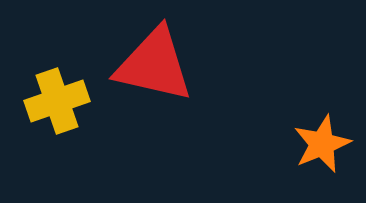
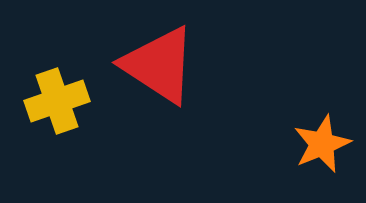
red triangle: moved 5 px right; rotated 20 degrees clockwise
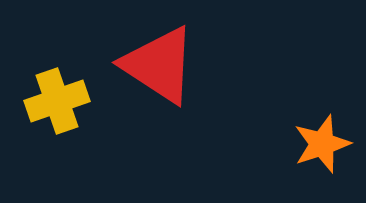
orange star: rotated 4 degrees clockwise
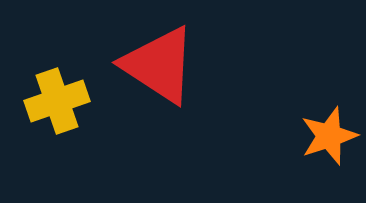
orange star: moved 7 px right, 8 px up
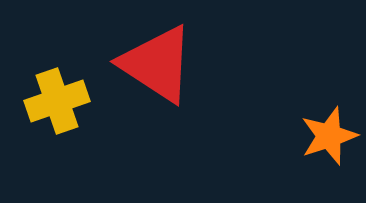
red triangle: moved 2 px left, 1 px up
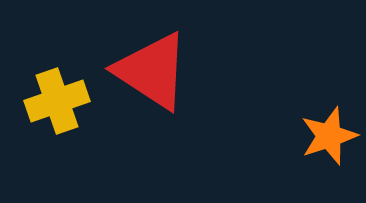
red triangle: moved 5 px left, 7 px down
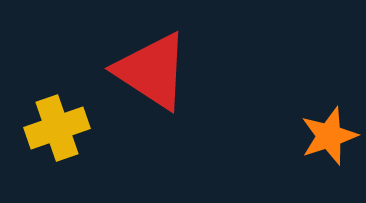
yellow cross: moved 27 px down
